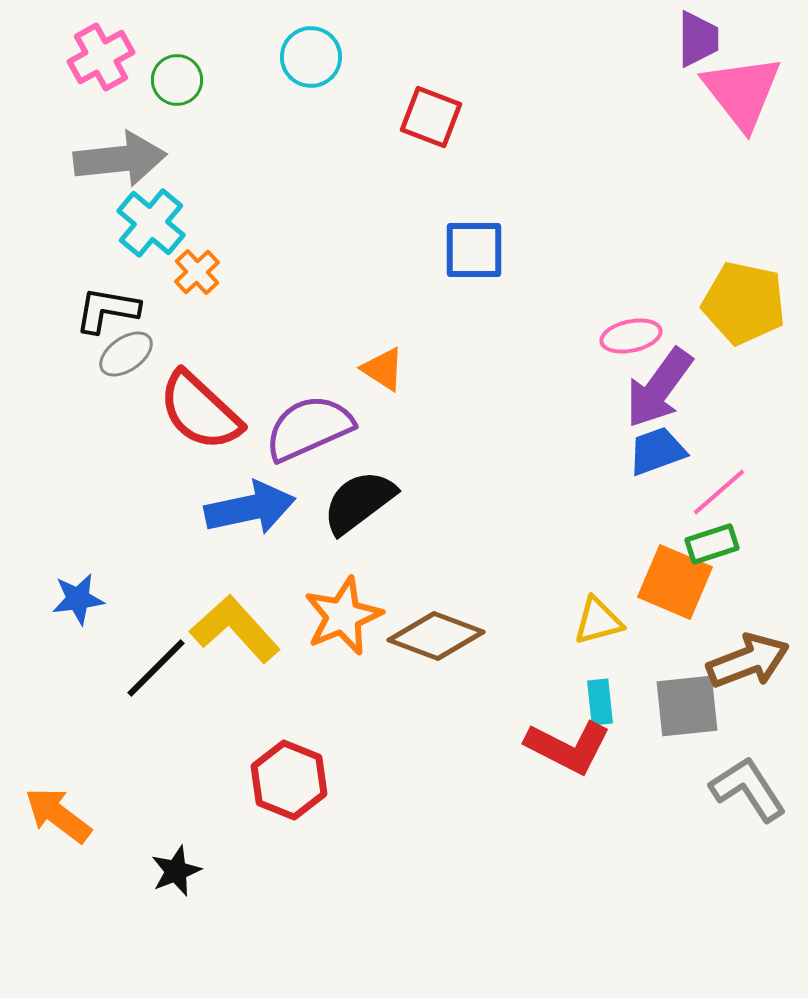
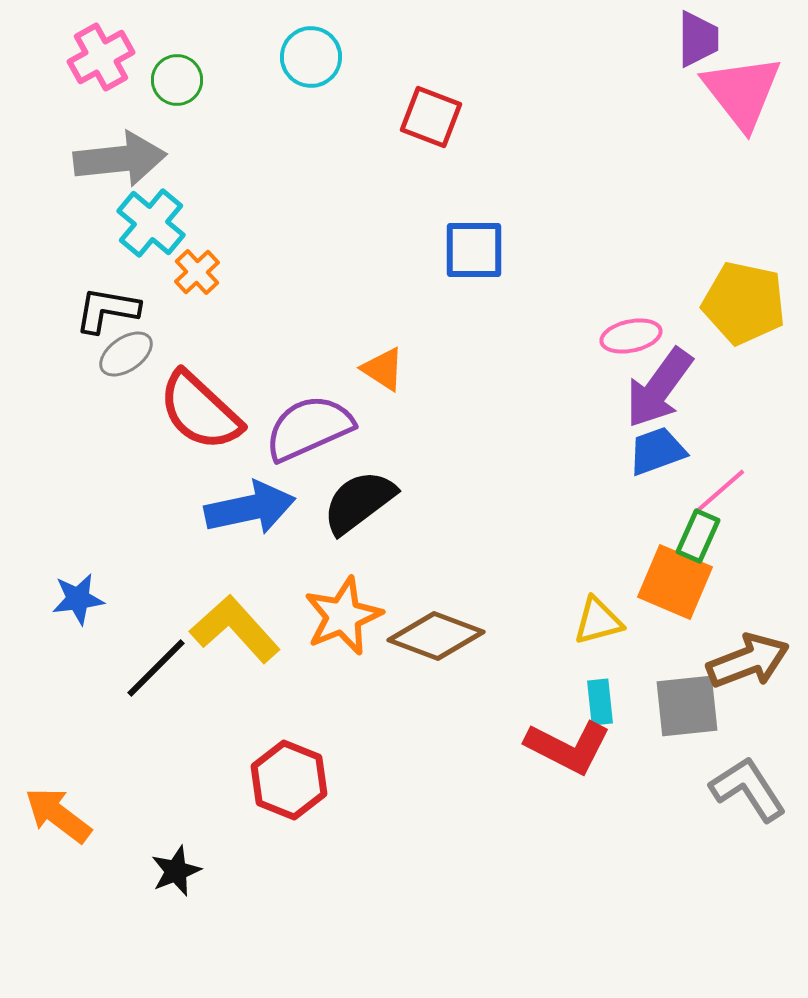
green rectangle: moved 14 px left, 8 px up; rotated 48 degrees counterclockwise
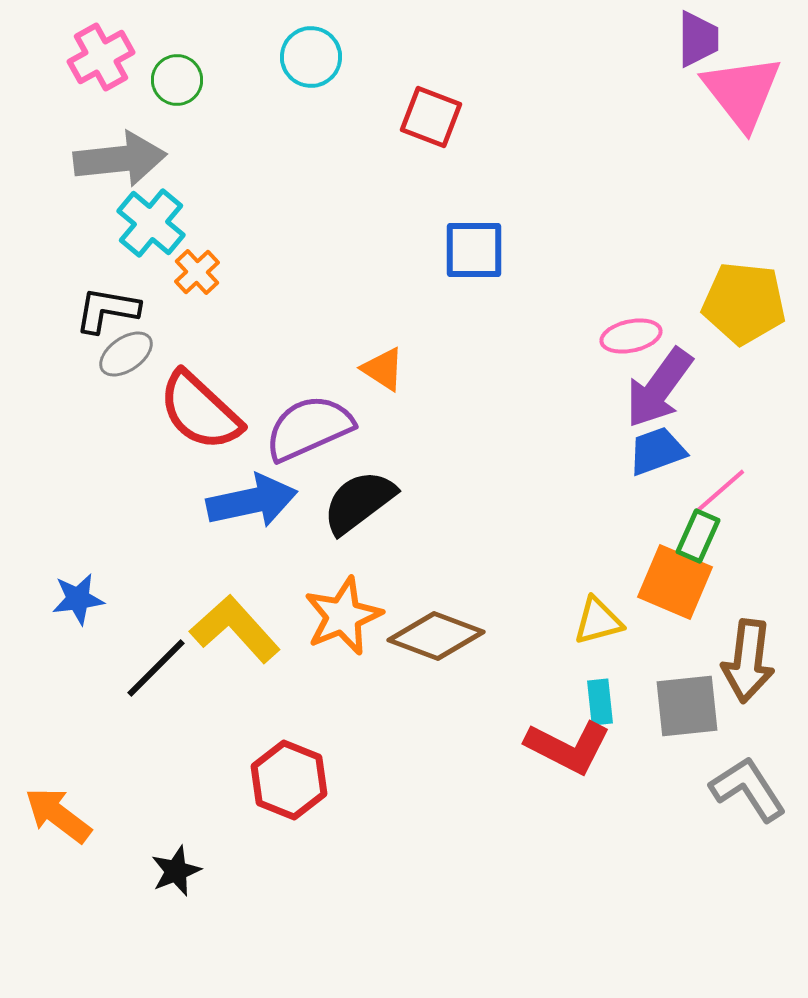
yellow pentagon: rotated 6 degrees counterclockwise
blue arrow: moved 2 px right, 7 px up
brown arrow: rotated 118 degrees clockwise
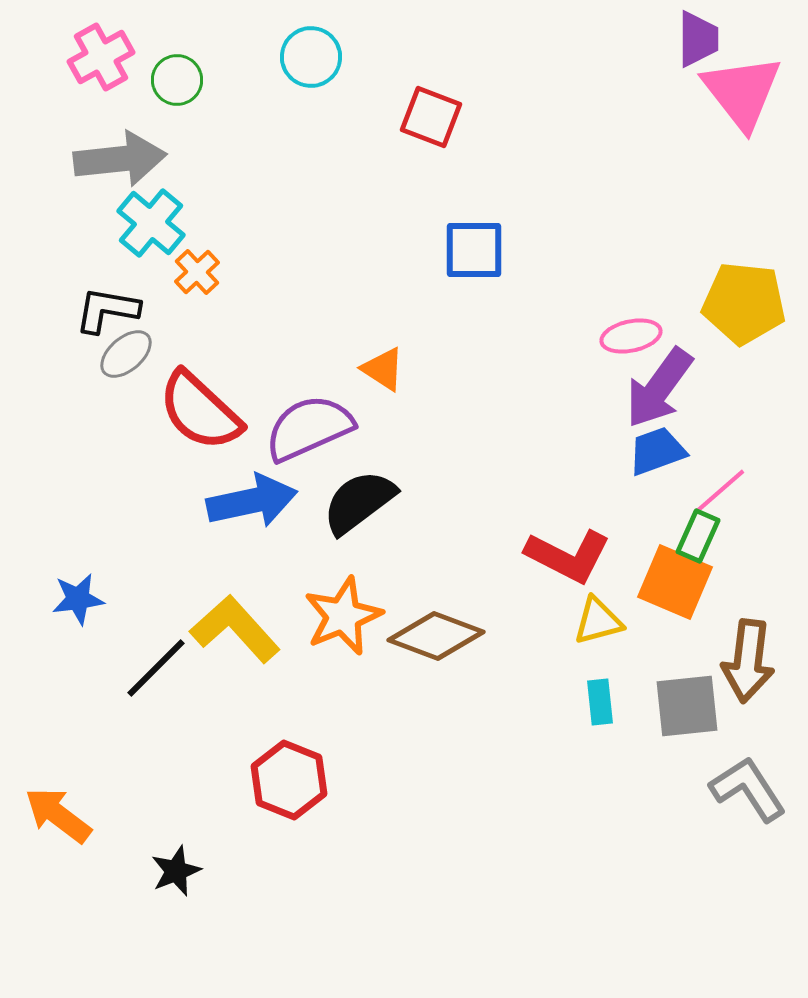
gray ellipse: rotated 6 degrees counterclockwise
red L-shape: moved 191 px up
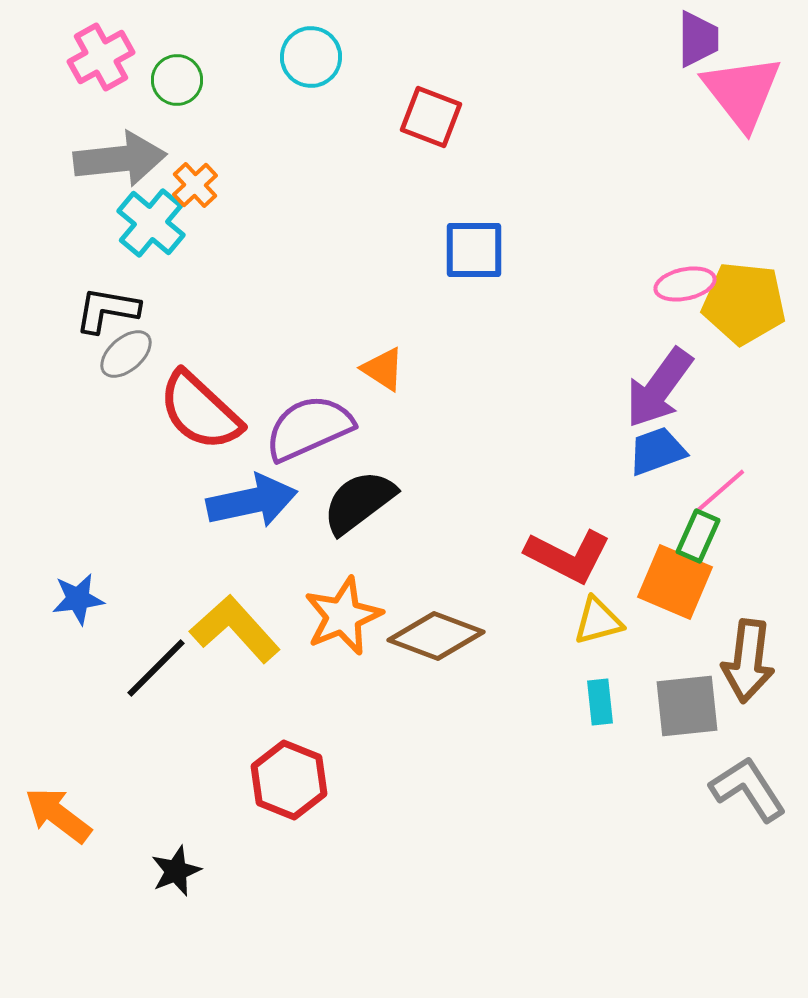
orange cross: moved 2 px left, 87 px up
pink ellipse: moved 54 px right, 52 px up
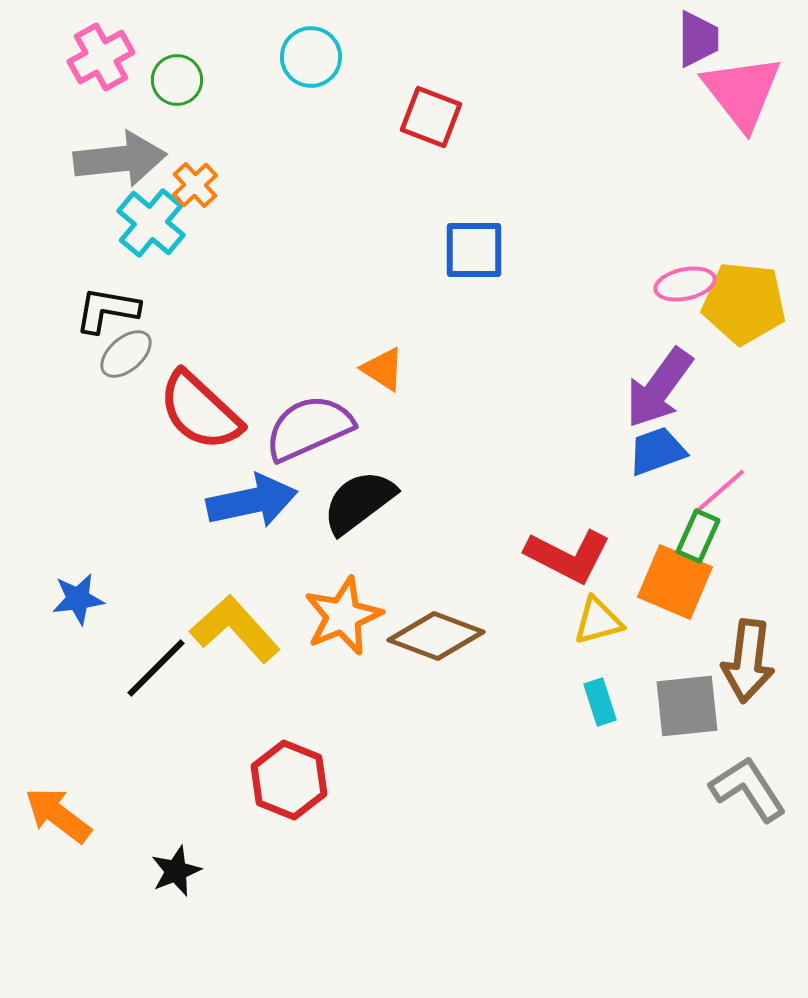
cyan rectangle: rotated 12 degrees counterclockwise
